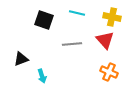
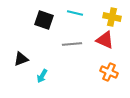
cyan line: moved 2 px left
red triangle: rotated 24 degrees counterclockwise
cyan arrow: rotated 48 degrees clockwise
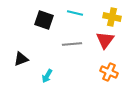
red triangle: rotated 42 degrees clockwise
cyan arrow: moved 5 px right
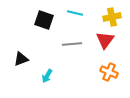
yellow cross: rotated 24 degrees counterclockwise
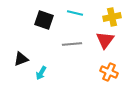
cyan arrow: moved 6 px left, 3 px up
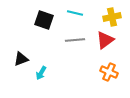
red triangle: rotated 18 degrees clockwise
gray line: moved 3 px right, 4 px up
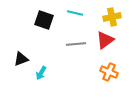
gray line: moved 1 px right, 4 px down
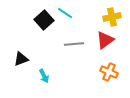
cyan line: moved 10 px left; rotated 21 degrees clockwise
black square: rotated 30 degrees clockwise
gray line: moved 2 px left
cyan arrow: moved 3 px right, 3 px down; rotated 56 degrees counterclockwise
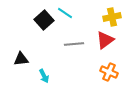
black triangle: rotated 14 degrees clockwise
